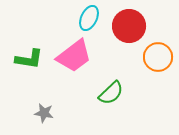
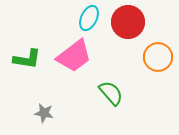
red circle: moved 1 px left, 4 px up
green L-shape: moved 2 px left
green semicircle: rotated 88 degrees counterclockwise
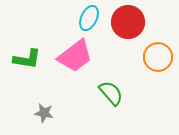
pink trapezoid: moved 1 px right
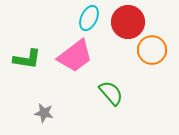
orange circle: moved 6 px left, 7 px up
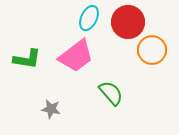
pink trapezoid: moved 1 px right
gray star: moved 7 px right, 4 px up
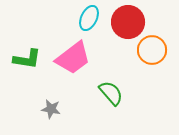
pink trapezoid: moved 3 px left, 2 px down
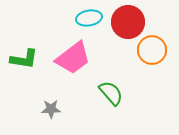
cyan ellipse: rotated 55 degrees clockwise
green L-shape: moved 3 px left
gray star: rotated 12 degrees counterclockwise
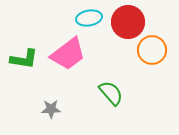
pink trapezoid: moved 5 px left, 4 px up
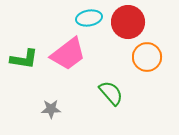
orange circle: moved 5 px left, 7 px down
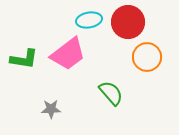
cyan ellipse: moved 2 px down
